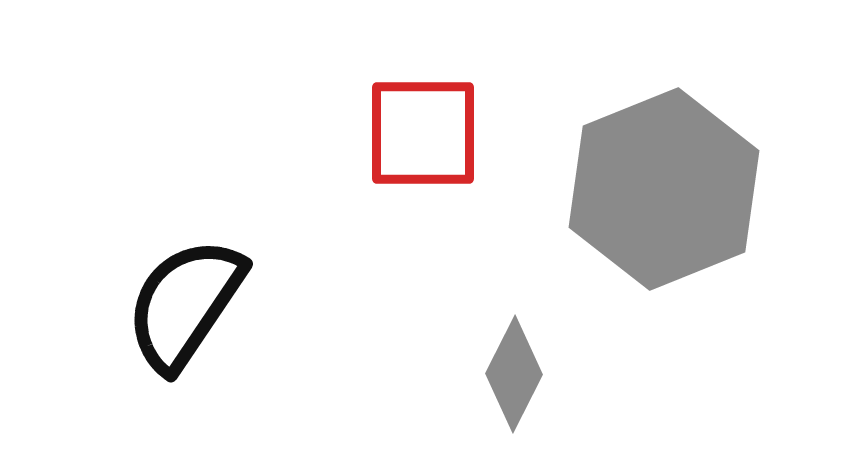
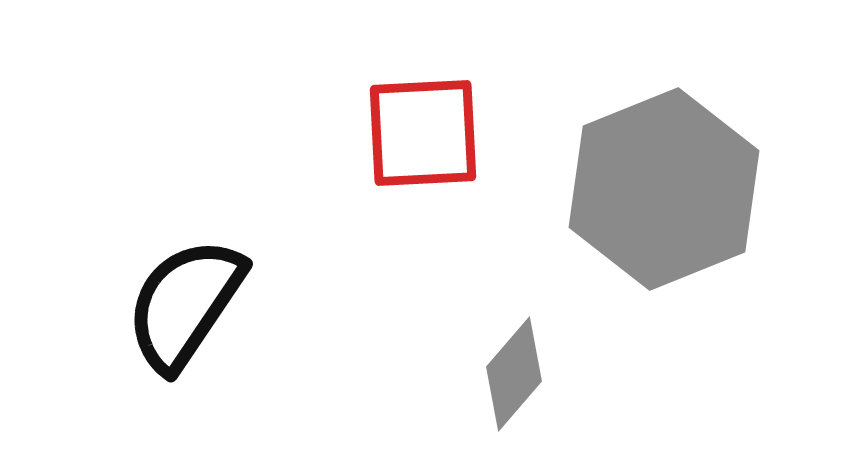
red square: rotated 3 degrees counterclockwise
gray diamond: rotated 14 degrees clockwise
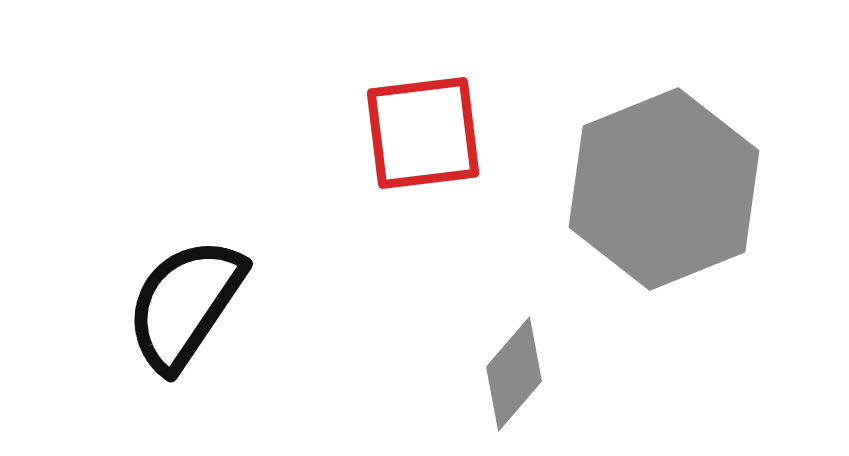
red square: rotated 4 degrees counterclockwise
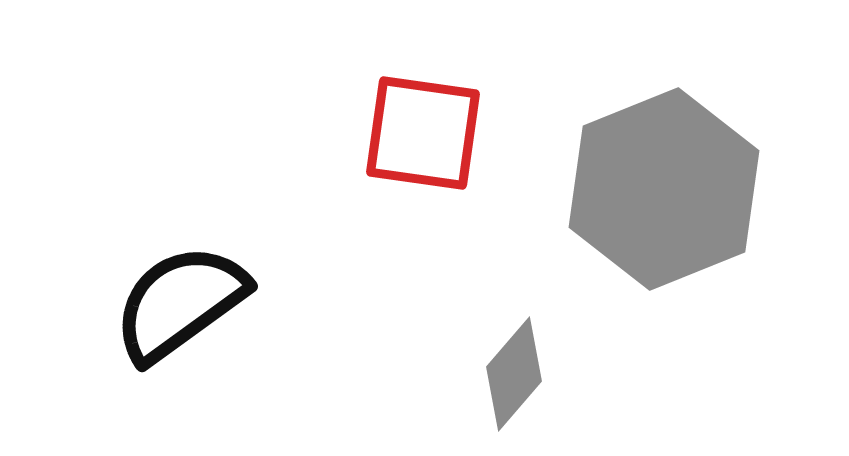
red square: rotated 15 degrees clockwise
black semicircle: moved 5 px left, 1 px up; rotated 20 degrees clockwise
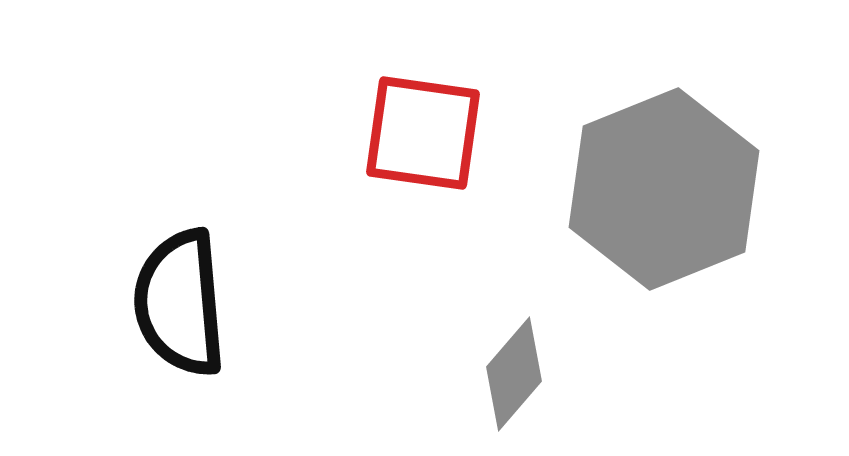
black semicircle: rotated 59 degrees counterclockwise
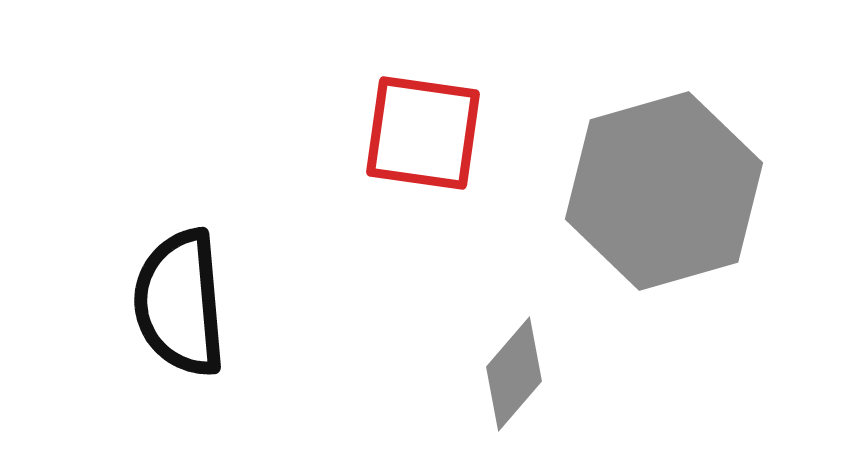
gray hexagon: moved 2 px down; rotated 6 degrees clockwise
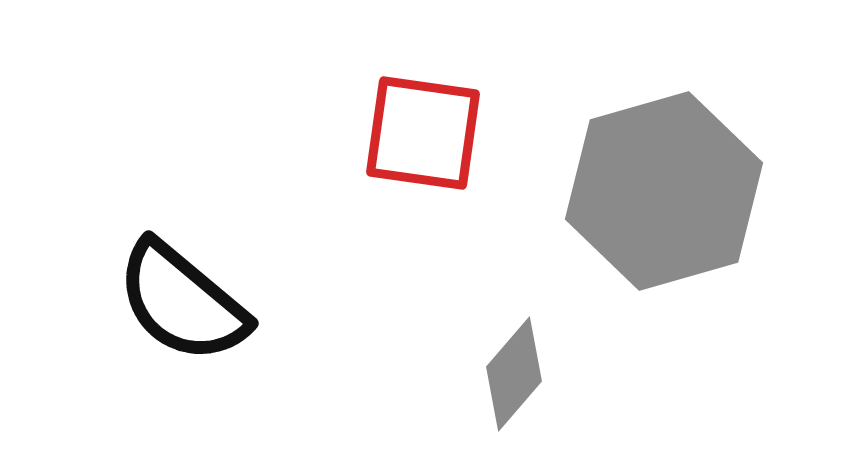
black semicircle: moved 2 px right, 1 px up; rotated 45 degrees counterclockwise
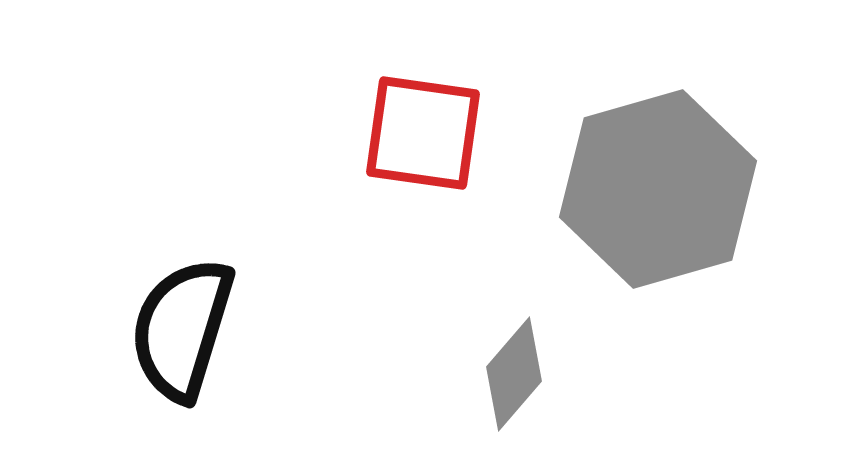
gray hexagon: moved 6 px left, 2 px up
black semicircle: moved 27 px down; rotated 67 degrees clockwise
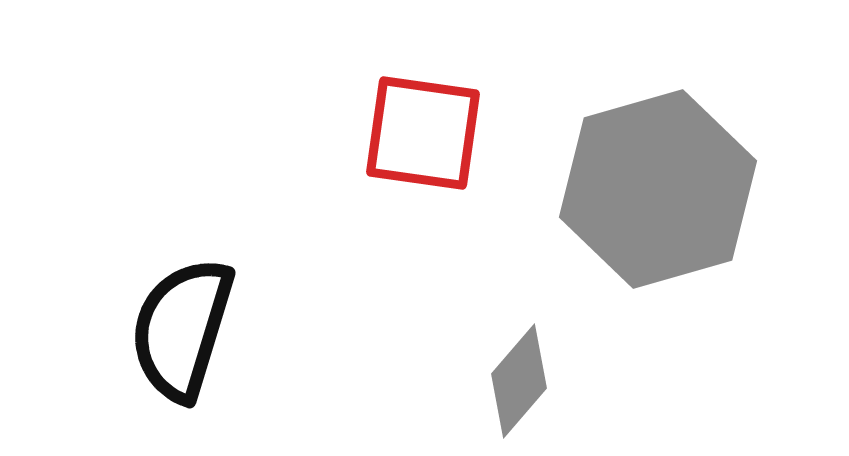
gray diamond: moved 5 px right, 7 px down
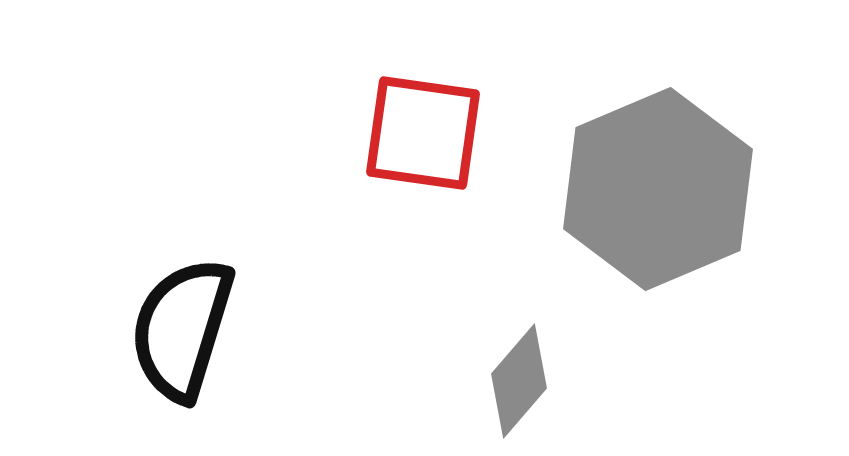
gray hexagon: rotated 7 degrees counterclockwise
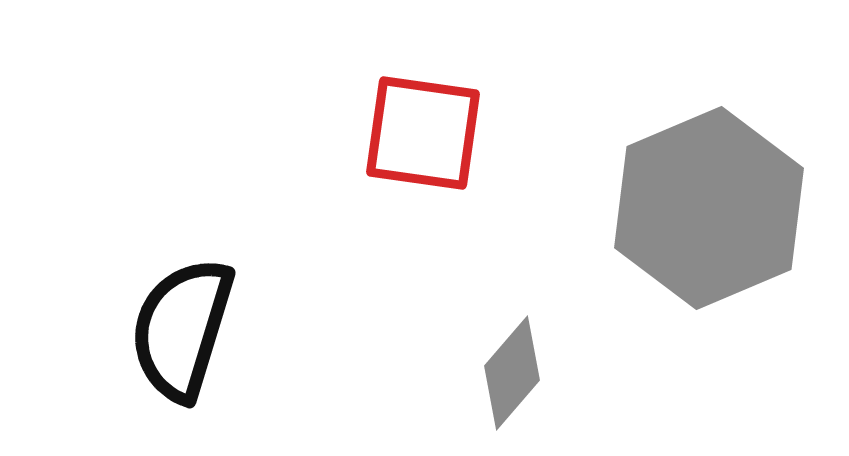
gray hexagon: moved 51 px right, 19 px down
gray diamond: moved 7 px left, 8 px up
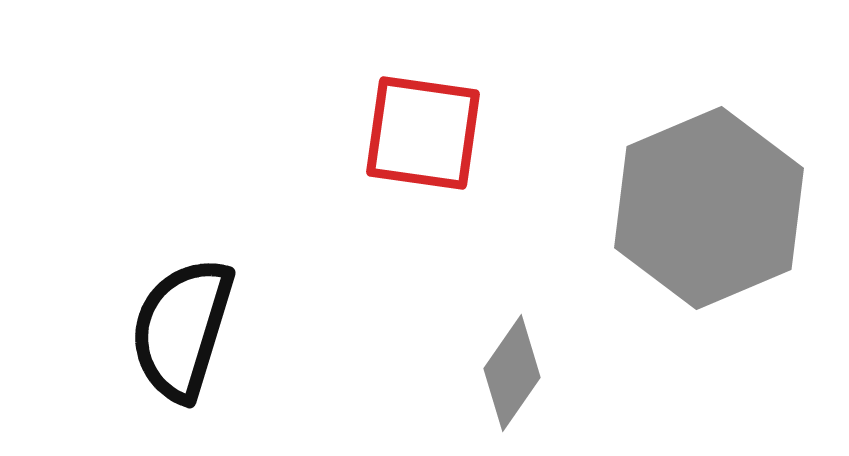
gray diamond: rotated 6 degrees counterclockwise
